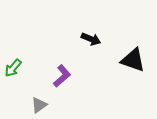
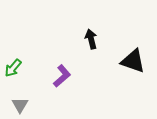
black arrow: rotated 126 degrees counterclockwise
black triangle: moved 1 px down
gray triangle: moved 19 px left; rotated 24 degrees counterclockwise
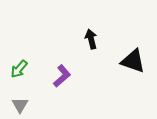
green arrow: moved 6 px right, 1 px down
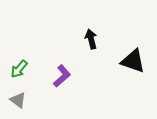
gray triangle: moved 2 px left, 5 px up; rotated 24 degrees counterclockwise
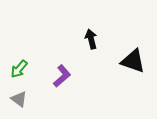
gray triangle: moved 1 px right, 1 px up
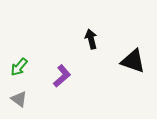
green arrow: moved 2 px up
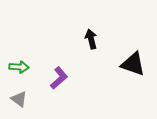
black triangle: moved 3 px down
green arrow: rotated 126 degrees counterclockwise
purple L-shape: moved 3 px left, 2 px down
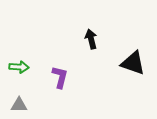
black triangle: moved 1 px up
purple L-shape: moved 1 px right, 1 px up; rotated 35 degrees counterclockwise
gray triangle: moved 6 px down; rotated 36 degrees counterclockwise
